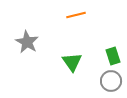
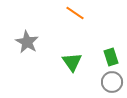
orange line: moved 1 px left, 2 px up; rotated 48 degrees clockwise
green rectangle: moved 2 px left, 1 px down
gray circle: moved 1 px right, 1 px down
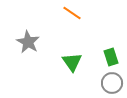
orange line: moved 3 px left
gray star: moved 1 px right
gray circle: moved 1 px down
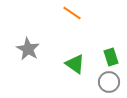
gray star: moved 7 px down
green triangle: moved 3 px right, 2 px down; rotated 20 degrees counterclockwise
gray circle: moved 3 px left, 1 px up
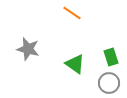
gray star: rotated 15 degrees counterclockwise
gray circle: moved 1 px down
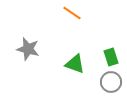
green triangle: rotated 15 degrees counterclockwise
gray circle: moved 2 px right, 1 px up
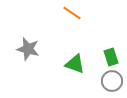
gray circle: moved 1 px right, 1 px up
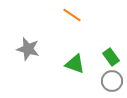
orange line: moved 2 px down
green rectangle: rotated 18 degrees counterclockwise
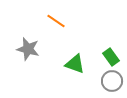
orange line: moved 16 px left, 6 px down
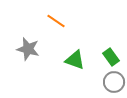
green triangle: moved 4 px up
gray circle: moved 2 px right, 1 px down
